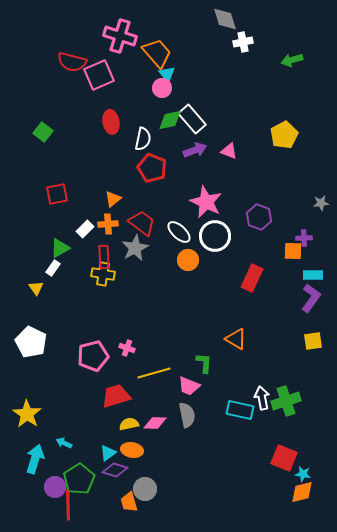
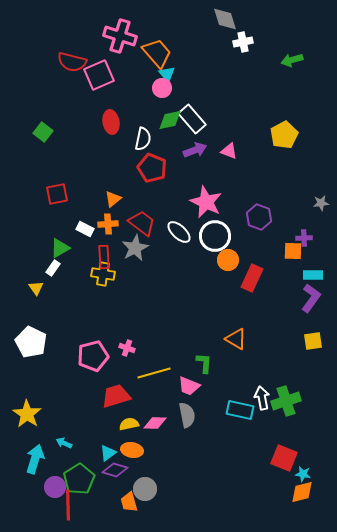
white rectangle at (85, 229): rotated 72 degrees clockwise
orange circle at (188, 260): moved 40 px right
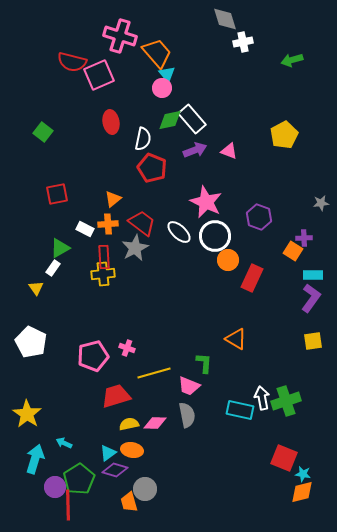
orange square at (293, 251): rotated 30 degrees clockwise
yellow cross at (103, 274): rotated 15 degrees counterclockwise
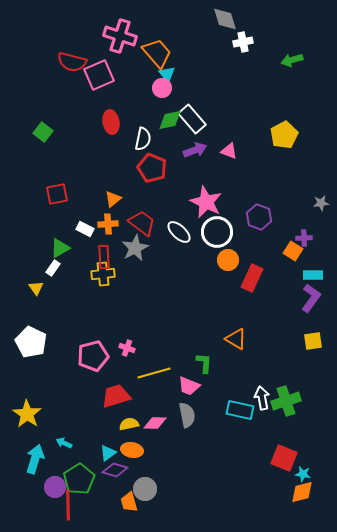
white circle at (215, 236): moved 2 px right, 4 px up
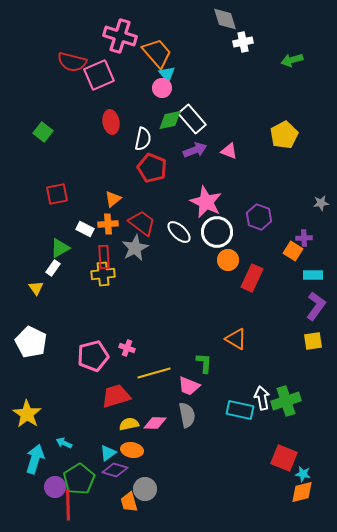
purple L-shape at (311, 298): moved 5 px right, 8 px down
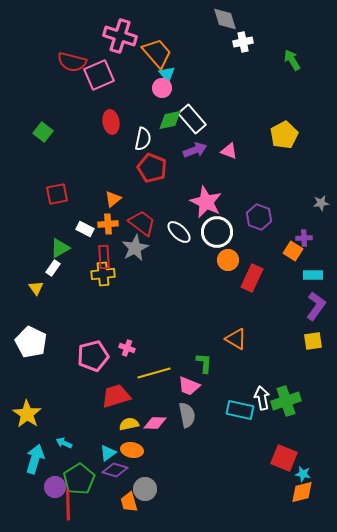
green arrow at (292, 60): rotated 75 degrees clockwise
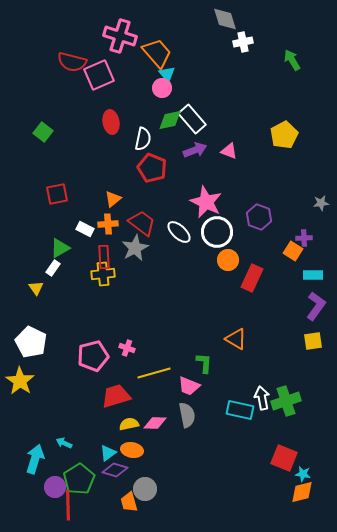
yellow star at (27, 414): moved 7 px left, 33 px up
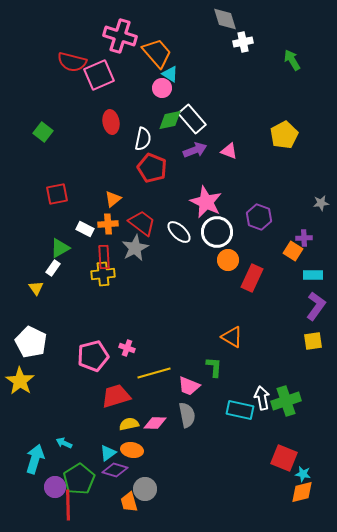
cyan triangle at (167, 74): moved 3 px right; rotated 18 degrees counterclockwise
orange triangle at (236, 339): moved 4 px left, 2 px up
green L-shape at (204, 363): moved 10 px right, 4 px down
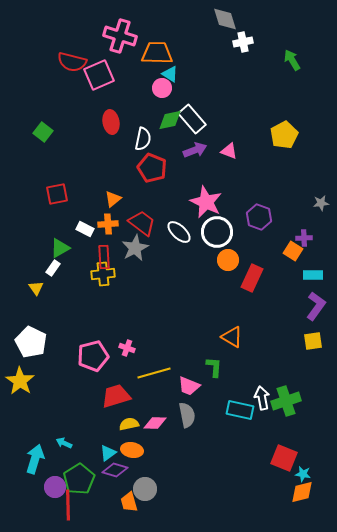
orange trapezoid at (157, 53): rotated 48 degrees counterclockwise
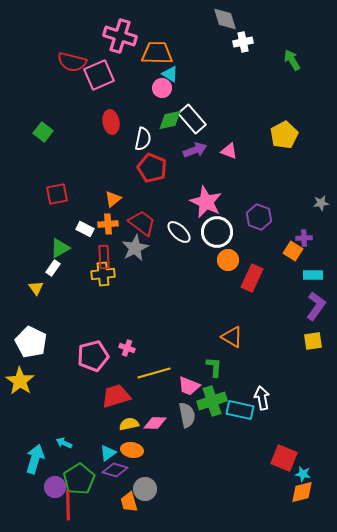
green cross at (286, 401): moved 74 px left
